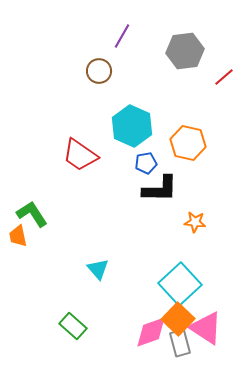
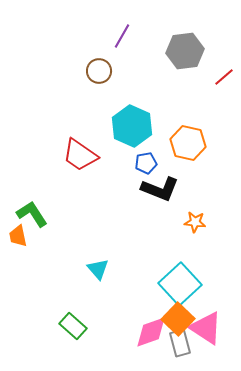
black L-shape: rotated 21 degrees clockwise
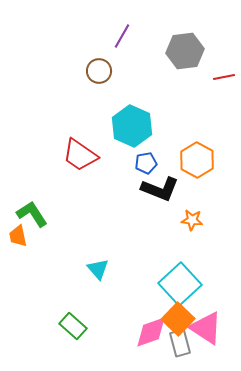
red line: rotated 30 degrees clockwise
orange hexagon: moved 9 px right, 17 px down; rotated 16 degrees clockwise
orange star: moved 3 px left, 2 px up
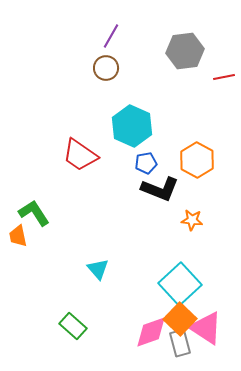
purple line: moved 11 px left
brown circle: moved 7 px right, 3 px up
green L-shape: moved 2 px right, 1 px up
orange square: moved 2 px right
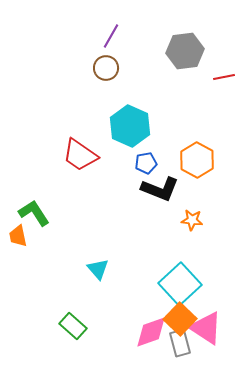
cyan hexagon: moved 2 px left
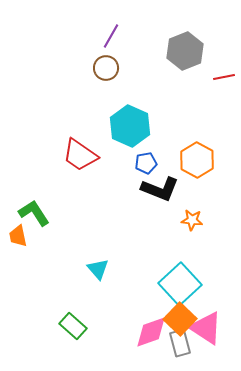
gray hexagon: rotated 15 degrees counterclockwise
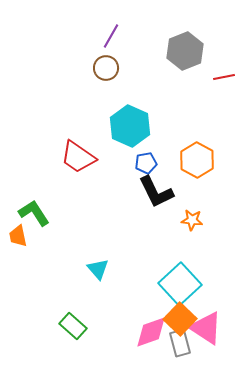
red trapezoid: moved 2 px left, 2 px down
black L-shape: moved 4 px left, 3 px down; rotated 42 degrees clockwise
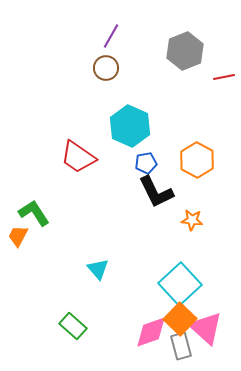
orange trapezoid: rotated 40 degrees clockwise
pink triangle: rotated 9 degrees clockwise
gray rectangle: moved 1 px right, 3 px down
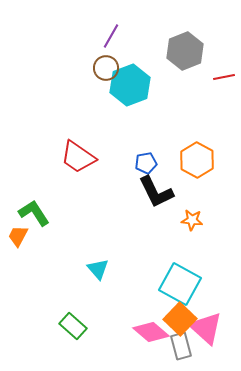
cyan hexagon: moved 41 px up; rotated 15 degrees clockwise
cyan square: rotated 18 degrees counterclockwise
pink diamond: rotated 60 degrees clockwise
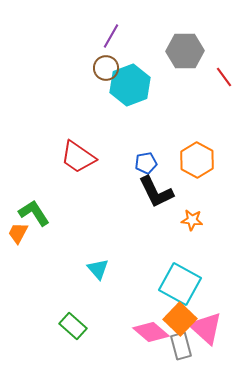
gray hexagon: rotated 21 degrees clockwise
red line: rotated 65 degrees clockwise
orange trapezoid: moved 3 px up
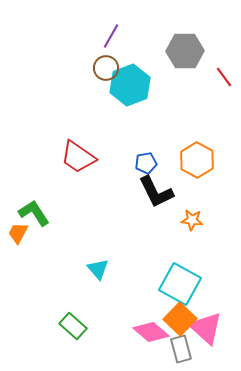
gray rectangle: moved 3 px down
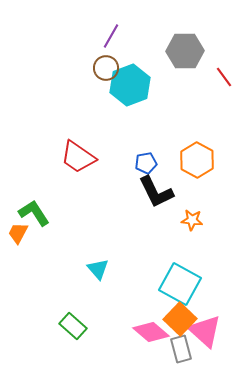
pink triangle: moved 1 px left, 3 px down
